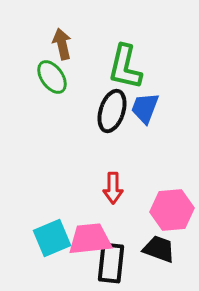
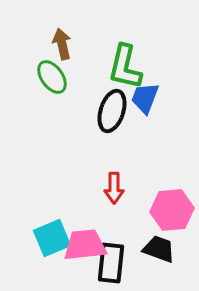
blue trapezoid: moved 10 px up
red arrow: moved 1 px right
pink trapezoid: moved 5 px left, 6 px down
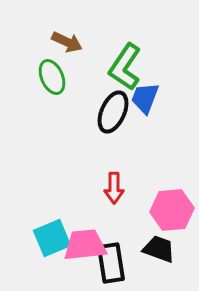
brown arrow: moved 5 px right, 2 px up; rotated 128 degrees clockwise
green L-shape: rotated 21 degrees clockwise
green ellipse: rotated 12 degrees clockwise
black ellipse: moved 1 px right, 1 px down; rotated 6 degrees clockwise
black rectangle: rotated 15 degrees counterclockwise
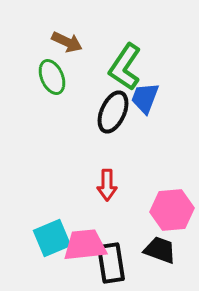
red arrow: moved 7 px left, 3 px up
black trapezoid: moved 1 px right, 1 px down
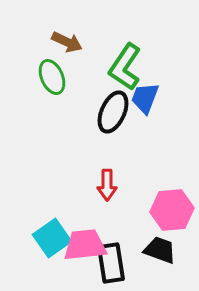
cyan square: rotated 12 degrees counterclockwise
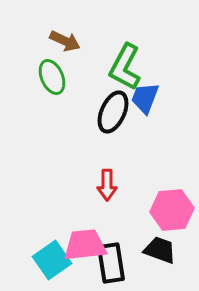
brown arrow: moved 2 px left, 1 px up
green L-shape: rotated 6 degrees counterclockwise
cyan square: moved 22 px down
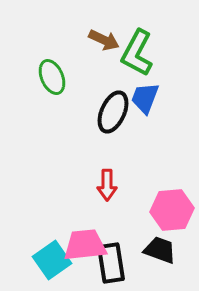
brown arrow: moved 39 px right, 1 px up
green L-shape: moved 12 px right, 14 px up
